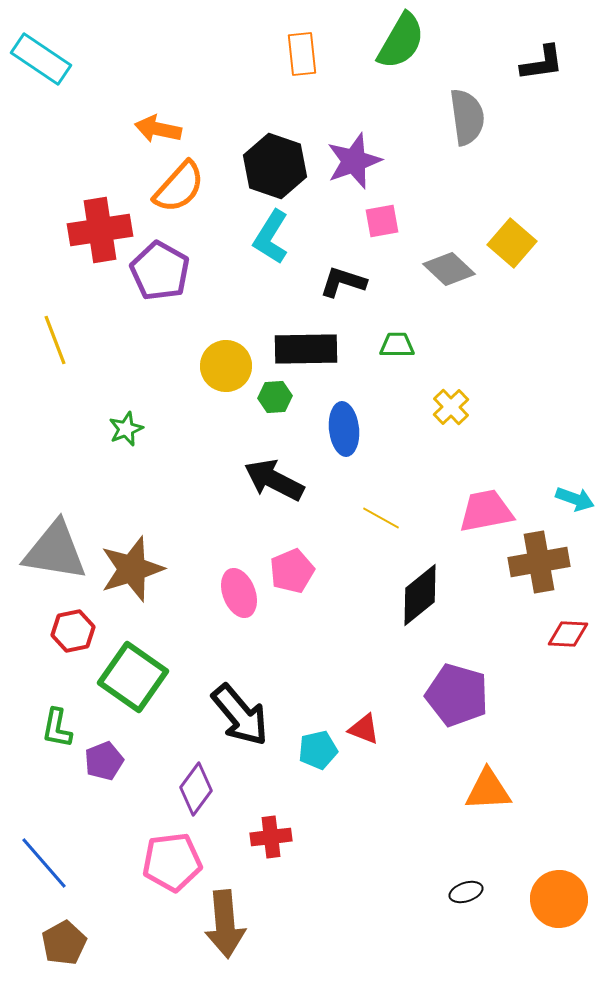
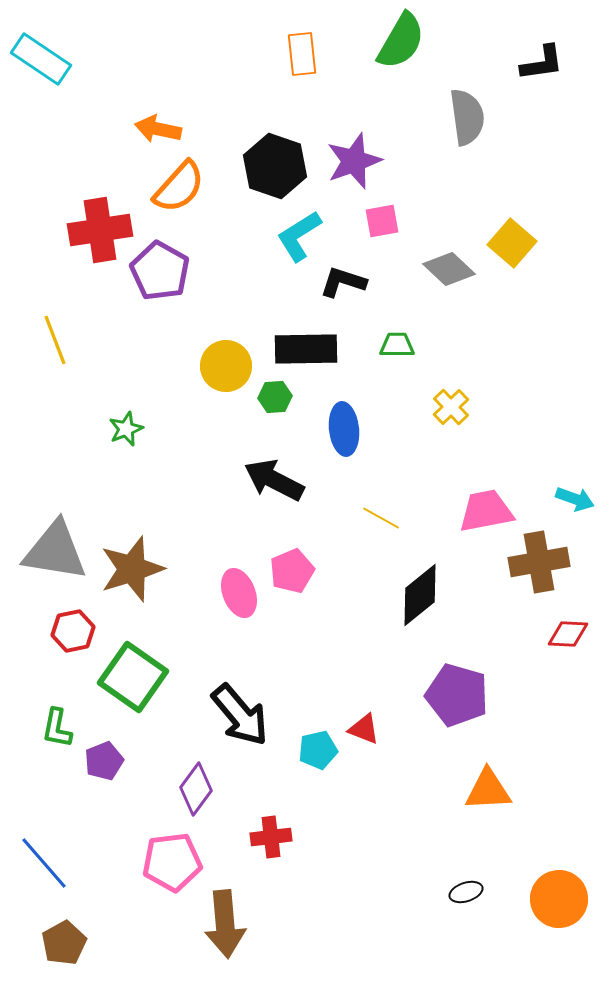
cyan L-shape at (271, 237): moved 28 px right, 1 px up; rotated 26 degrees clockwise
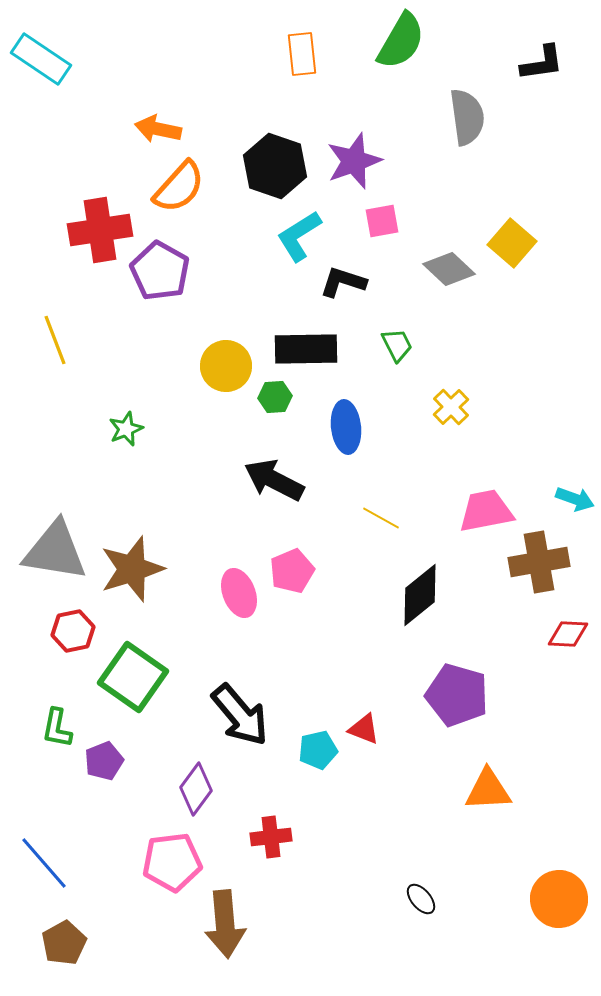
green trapezoid at (397, 345): rotated 63 degrees clockwise
blue ellipse at (344, 429): moved 2 px right, 2 px up
black ellipse at (466, 892): moved 45 px left, 7 px down; rotated 68 degrees clockwise
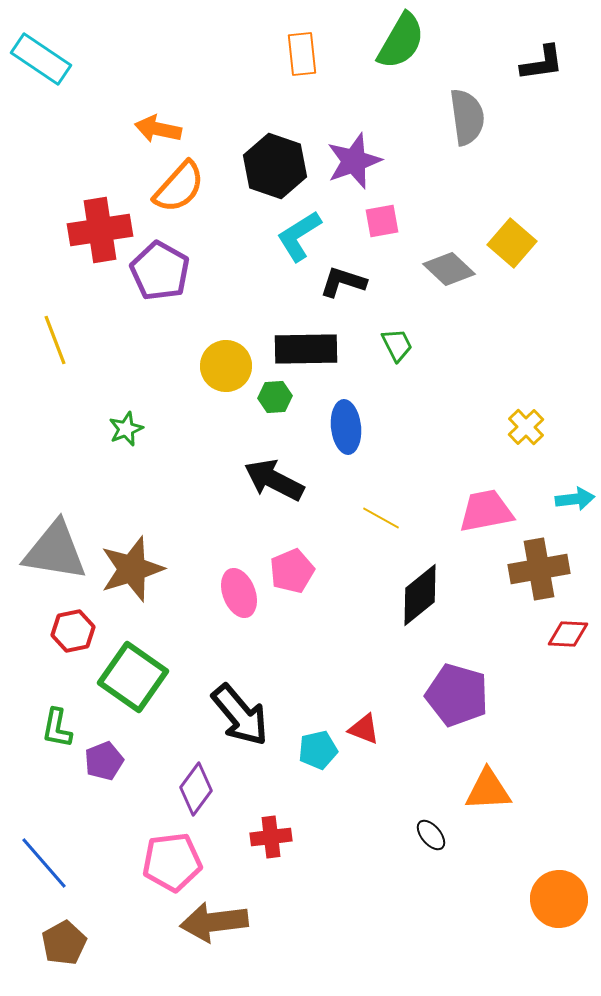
yellow cross at (451, 407): moved 75 px right, 20 px down
cyan arrow at (575, 499): rotated 27 degrees counterclockwise
brown cross at (539, 562): moved 7 px down
black ellipse at (421, 899): moved 10 px right, 64 px up
brown arrow at (225, 924): moved 11 px left, 2 px up; rotated 88 degrees clockwise
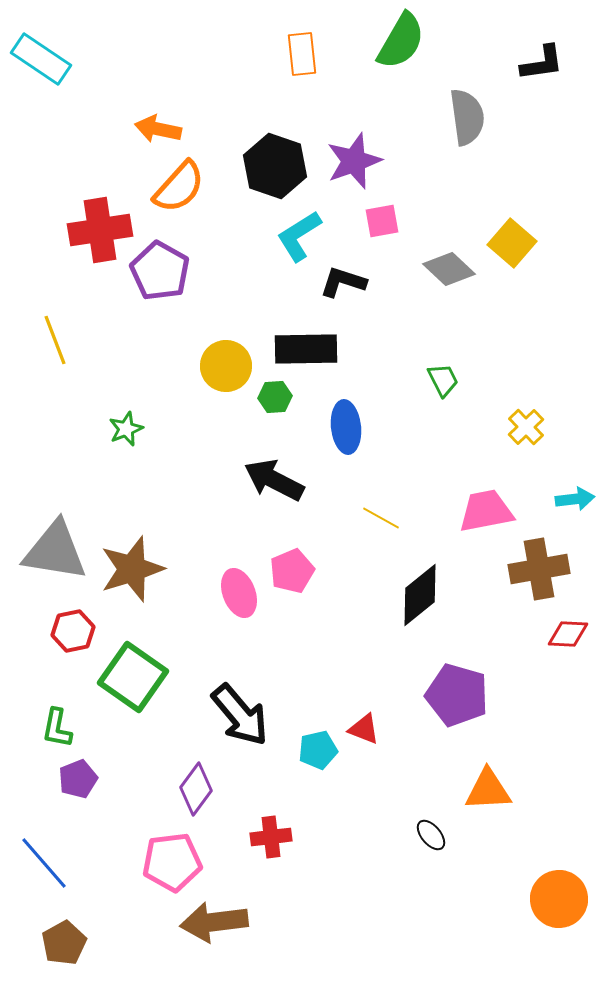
green trapezoid at (397, 345): moved 46 px right, 35 px down
purple pentagon at (104, 761): moved 26 px left, 18 px down
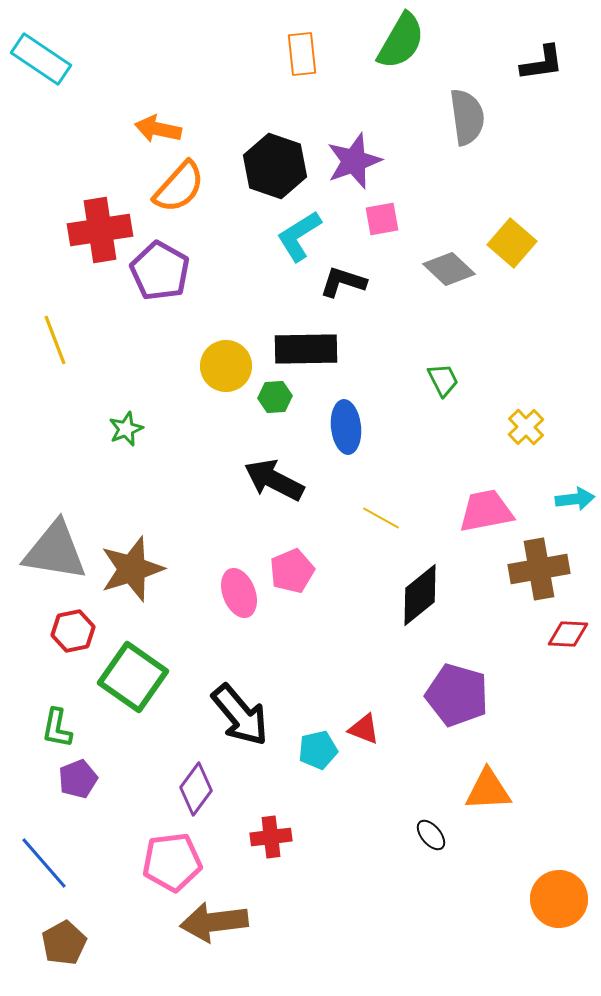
pink square at (382, 221): moved 2 px up
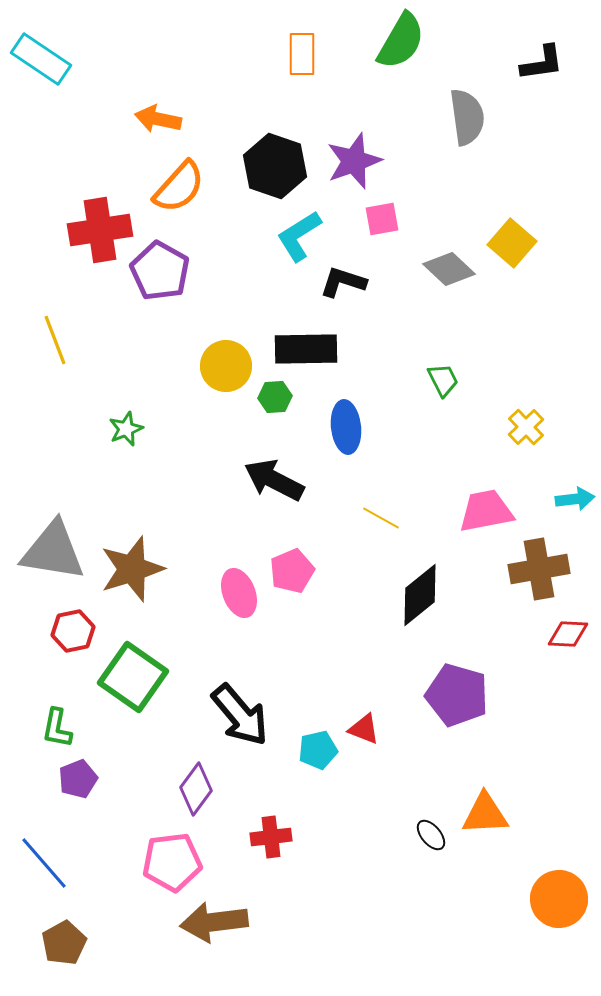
orange rectangle at (302, 54): rotated 6 degrees clockwise
orange arrow at (158, 129): moved 10 px up
gray triangle at (55, 551): moved 2 px left
orange triangle at (488, 790): moved 3 px left, 24 px down
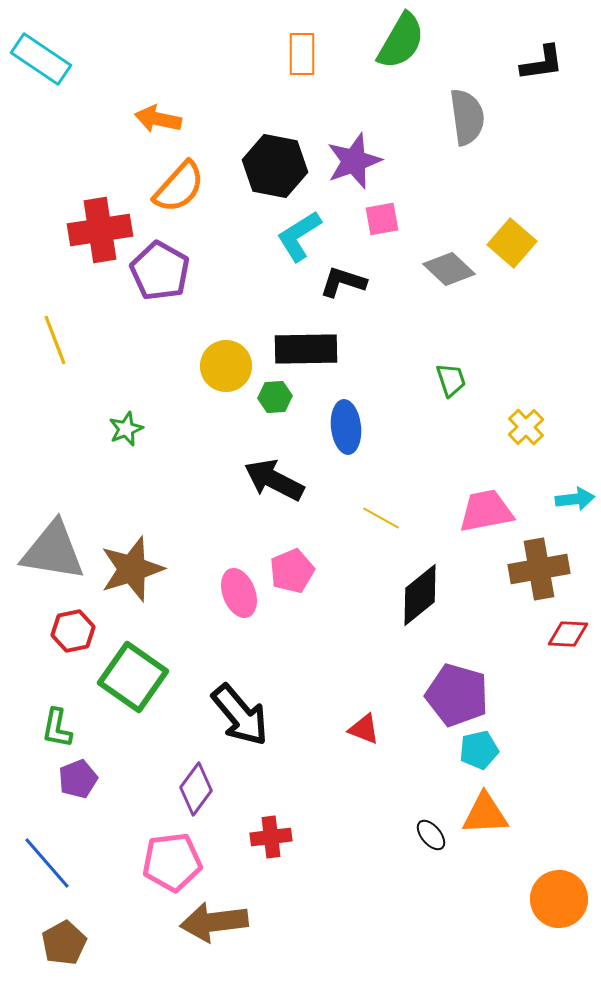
black hexagon at (275, 166): rotated 8 degrees counterclockwise
green trapezoid at (443, 380): moved 8 px right; rotated 9 degrees clockwise
cyan pentagon at (318, 750): moved 161 px right
blue line at (44, 863): moved 3 px right
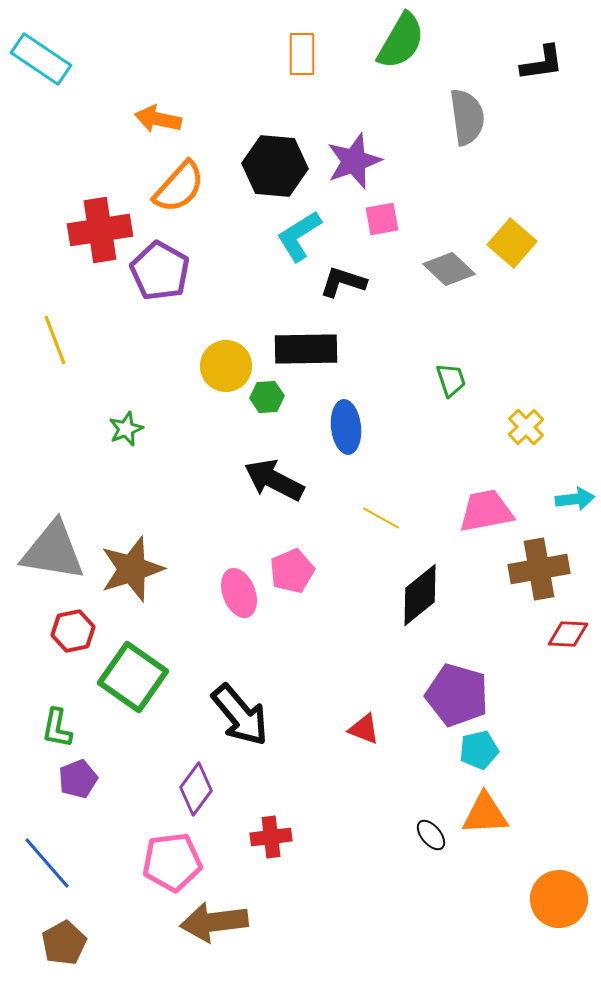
black hexagon at (275, 166): rotated 6 degrees counterclockwise
green hexagon at (275, 397): moved 8 px left
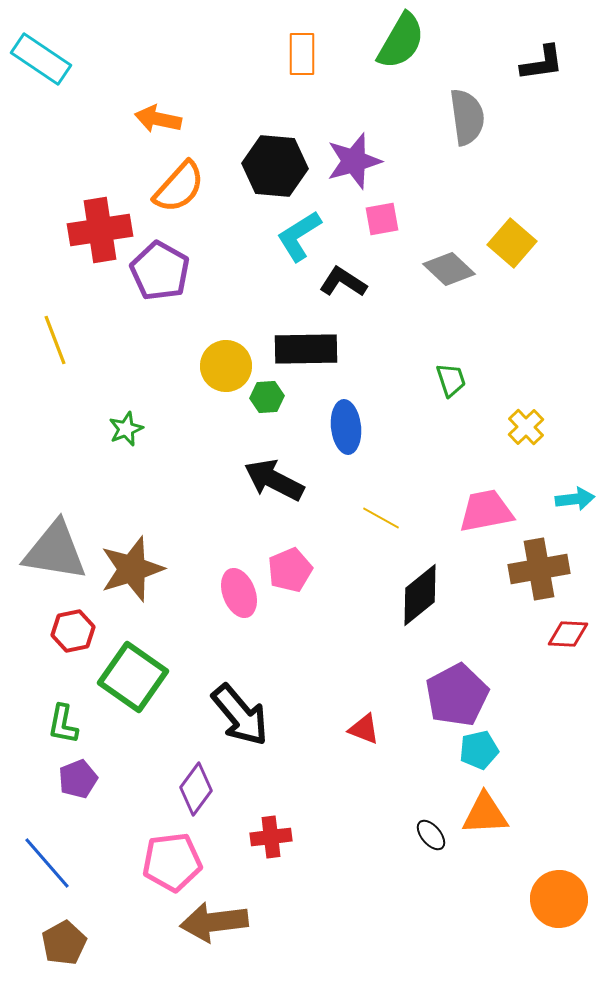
purple star at (354, 161): rotated 4 degrees clockwise
black L-shape at (343, 282): rotated 15 degrees clockwise
gray triangle at (53, 551): moved 2 px right
pink pentagon at (292, 571): moved 2 px left, 1 px up
purple pentagon at (457, 695): rotated 28 degrees clockwise
green L-shape at (57, 728): moved 6 px right, 4 px up
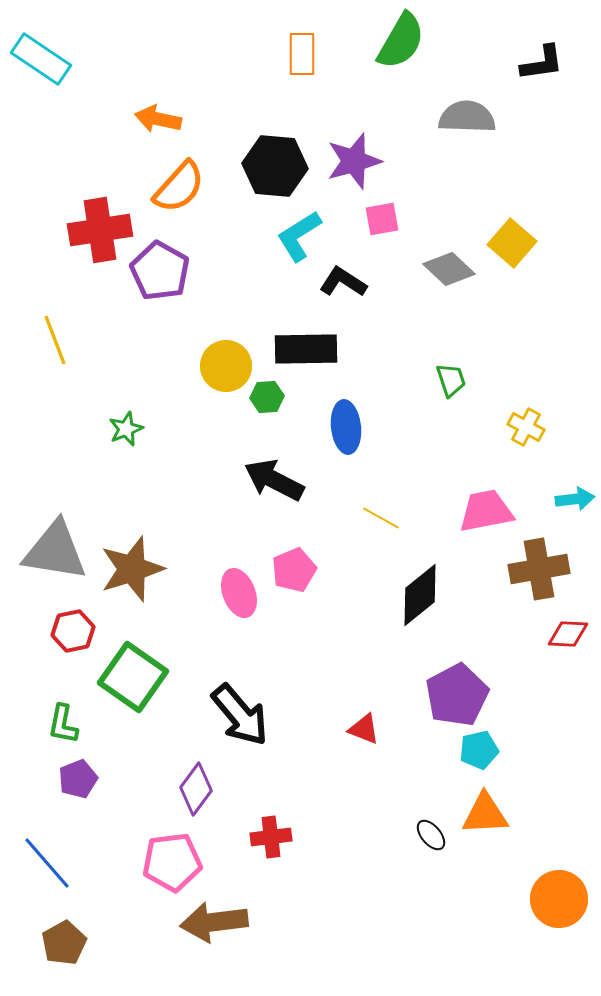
gray semicircle at (467, 117): rotated 80 degrees counterclockwise
yellow cross at (526, 427): rotated 18 degrees counterclockwise
pink pentagon at (290, 570): moved 4 px right
